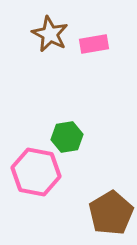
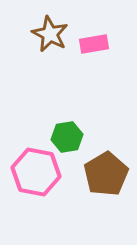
brown pentagon: moved 5 px left, 39 px up
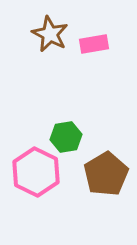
green hexagon: moved 1 px left
pink hexagon: rotated 15 degrees clockwise
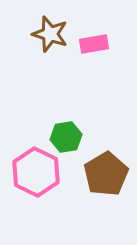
brown star: rotated 9 degrees counterclockwise
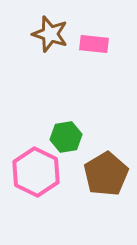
pink rectangle: rotated 16 degrees clockwise
